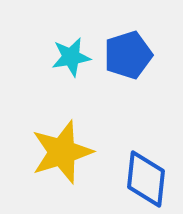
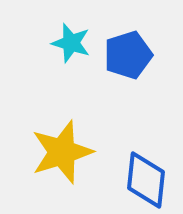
cyan star: moved 14 px up; rotated 27 degrees clockwise
blue diamond: moved 1 px down
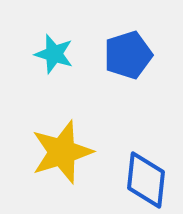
cyan star: moved 17 px left, 11 px down
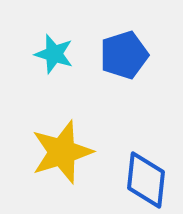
blue pentagon: moved 4 px left
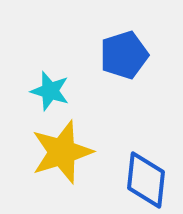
cyan star: moved 4 px left, 37 px down
